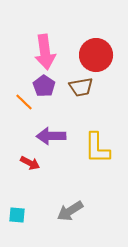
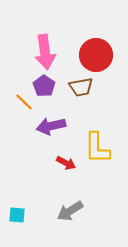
purple arrow: moved 10 px up; rotated 12 degrees counterclockwise
red arrow: moved 36 px right
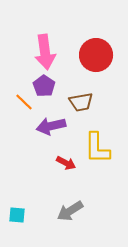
brown trapezoid: moved 15 px down
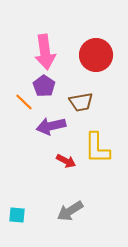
red arrow: moved 2 px up
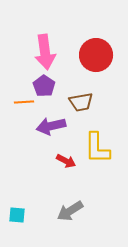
orange line: rotated 48 degrees counterclockwise
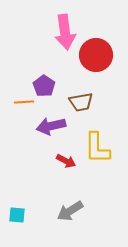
pink arrow: moved 20 px right, 20 px up
